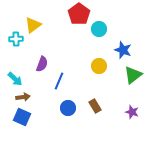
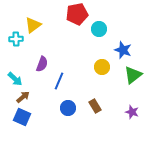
red pentagon: moved 2 px left; rotated 25 degrees clockwise
yellow circle: moved 3 px right, 1 px down
brown arrow: rotated 32 degrees counterclockwise
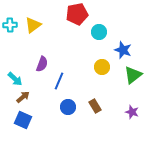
cyan circle: moved 3 px down
cyan cross: moved 6 px left, 14 px up
blue circle: moved 1 px up
blue square: moved 1 px right, 3 px down
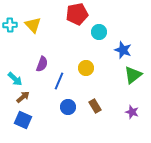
yellow triangle: rotated 36 degrees counterclockwise
yellow circle: moved 16 px left, 1 px down
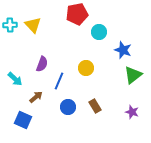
brown arrow: moved 13 px right
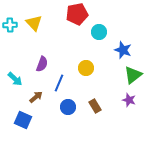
yellow triangle: moved 1 px right, 2 px up
blue line: moved 2 px down
purple star: moved 3 px left, 12 px up
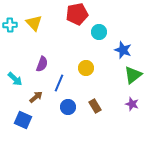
purple star: moved 3 px right, 4 px down
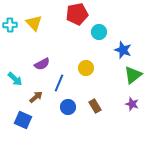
purple semicircle: rotated 42 degrees clockwise
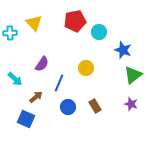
red pentagon: moved 2 px left, 7 px down
cyan cross: moved 8 px down
purple semicircle: rotated 28 degrees counterclockwise
purple star: moved 1 px left
blue square: moved 3 px right, 1 px up
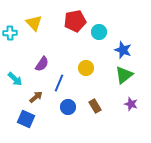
green triangle: moved 9 px left
